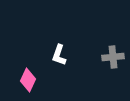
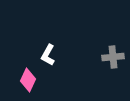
white L-shape: moved 11 px left; rotated 10 degrees clockwise
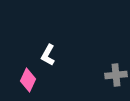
gray cross: moved 3 px right, 18 px down
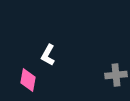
pink diamond: rotated 15 degrees counterclockwise
